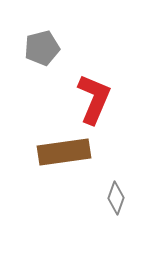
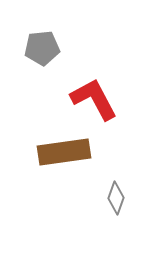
gray pentagon: rotated 8 degrees clockwise
red L-shape: rotated 51 degrees counterclockwise
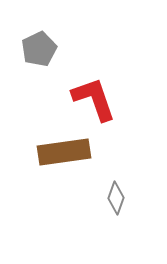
gray pentagon: moved 3 px left, 1 px down; rotated 20 degrees counterclockwise
red L-shape: rotated 9 degrees clockwise
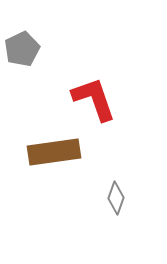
gray pentagon: moved 17 px left
brown rectangle: moved 10 px left
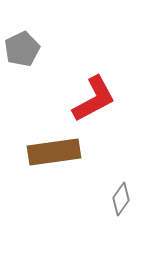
red L-shape: rotated 81 degrees clockwise
gray diamond: moved 5 px right, 1 px down; rotated 16 degrees clockwise
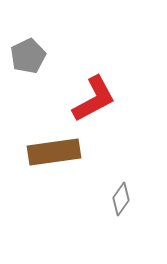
gray pentagon: moved 6 px right, 7 px down
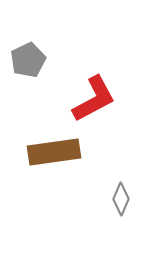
gray pentagon: moved 4 px down
gray diamond: rotated 12 degrees counterclockwise
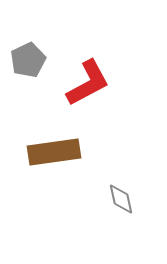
red L-shape: moved 6 px left, 16 px up
gray diamond: rotated 36 degrees counterclockwise
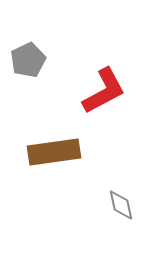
red L-shape: moved 16 px right, 8 px down
gray diamond: moved 6 px down
